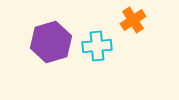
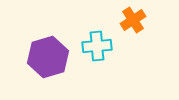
purple hexagon: moved 3 px left, 15 px down
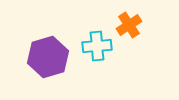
orange cross: moved 4 px left, 5 px down
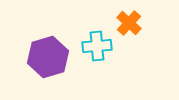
orange cross: moved 2 px up; rotated 15 degrees counterclockwise
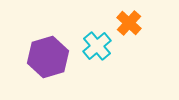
cyan cross: rotated 36 degrees counterclockwise
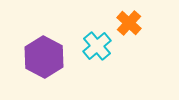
purple hexagon: moved 4 px left; rotated 15 degrees counterclockwise
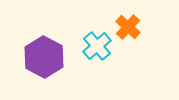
orange cross: moved 1 px left, 4 px down
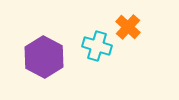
cyan cross: rotated 32 degrees counterclockwise
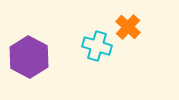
purple hexagon: moved 15 px left
